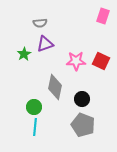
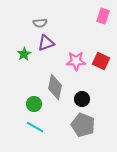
purple triangle: moved 1 px right, 1 px up
green circle: moved 3 px up
cyan line: rotated 66 degrees counterclockwise
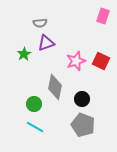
pink star: rotated 18 degrees counterclockwise
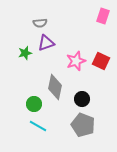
green star: moved 1 px right, 1 px up; rotated 16 degrees clockwise
cyan line: moved 3 px right, 1 px up
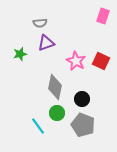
green star: moved 5 px left, 1 px down
pink star: rotated 24 degrees counterclockwise
green circle: moved 23 px right, 9 px down
cyan line: rotated 24 degrees clockwise
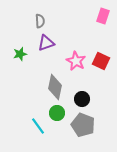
gray semicircle: moved 2 px up; rotated 88 degrees counterclockwise
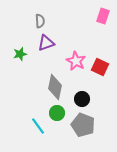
red square: moved 1 px left, 6 px down
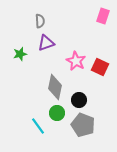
black circle: moved 3 px left, 1 px down
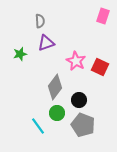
gray diamond: rotated 25 degrees clockwise
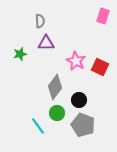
purple triangle: rotated 18 degrees clockwise
